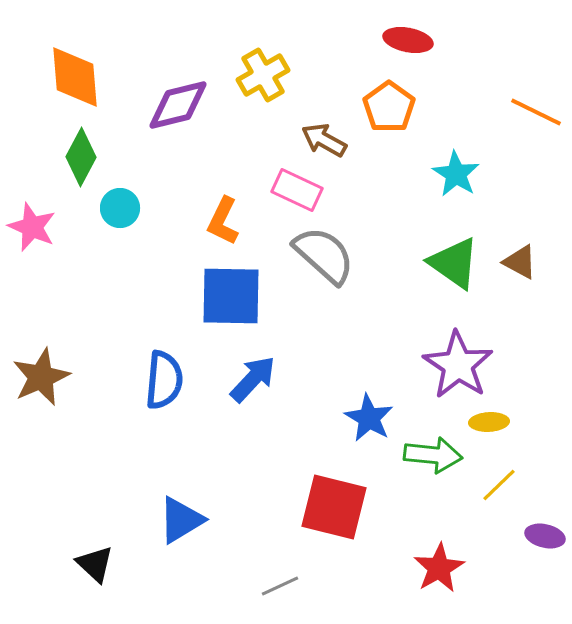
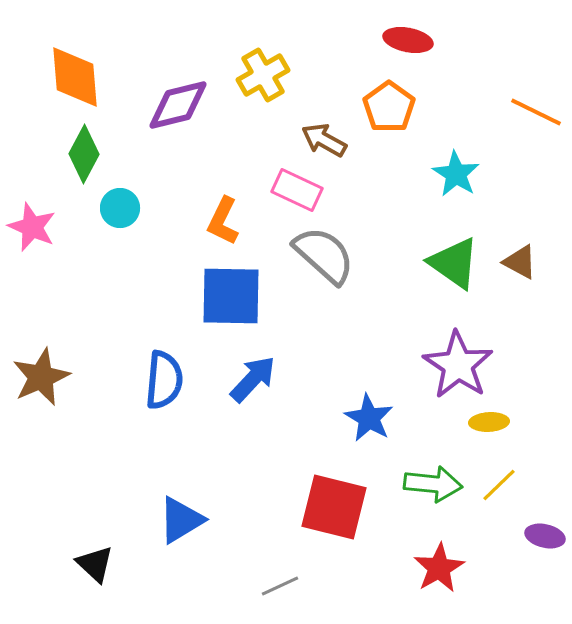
green diamond: moved 3 px right, 3 px up
green arrow: moved 29 px down
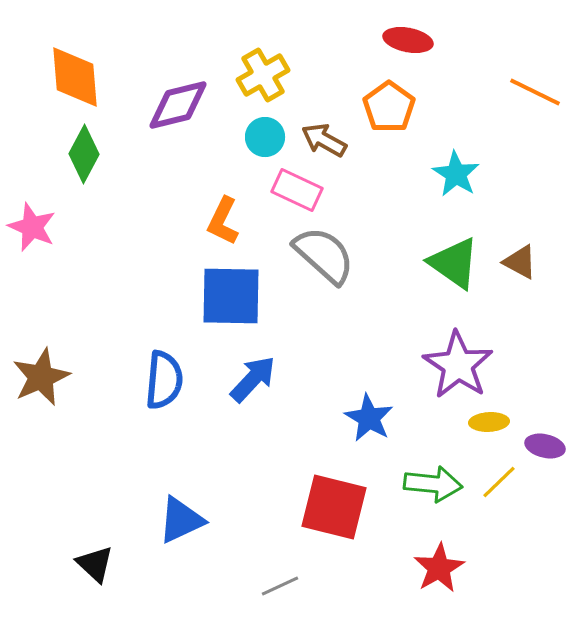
orange line: moved 1 px left, 20 px up
cyan circle: moved 145 px right, 71 px up
yellow line: moved 3 px up
blue triangle: rotated 6 degrees clockwise
purple ellipse: moved 90 px up
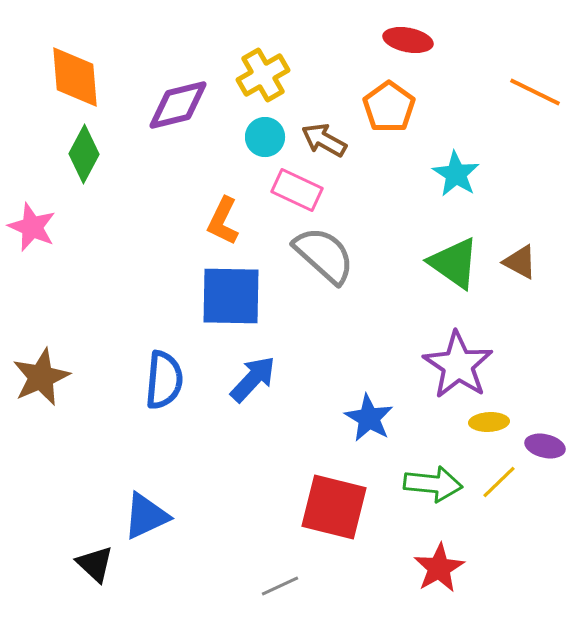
blue triangle: moved 35 px left, 4 px up
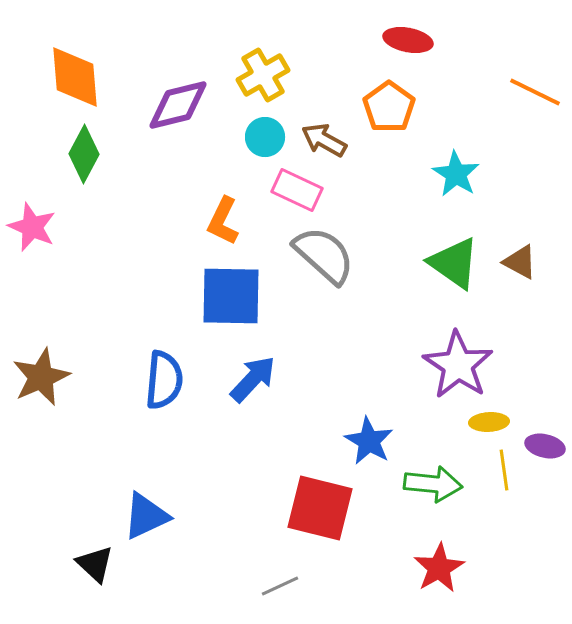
blue star: moved 23 px down
yellow line: moved 5 px right, 12 px up; rotated 54 degrees counterclockwise
red square: moved 14 px left, 1 px down
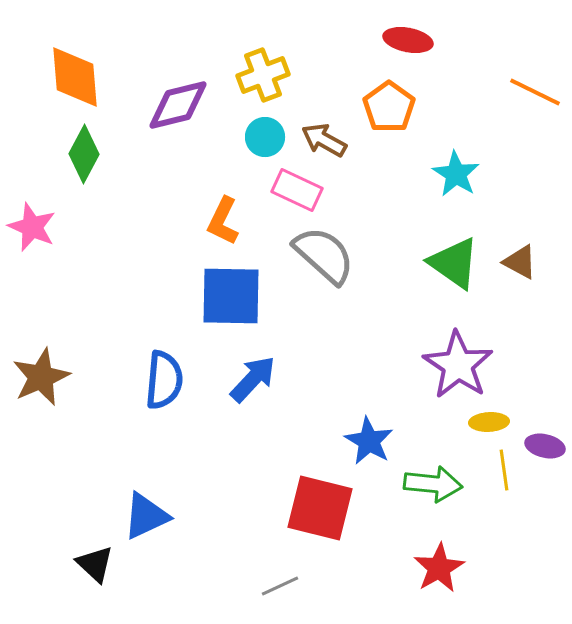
yellow cross: rotated 9 degrees clockwise
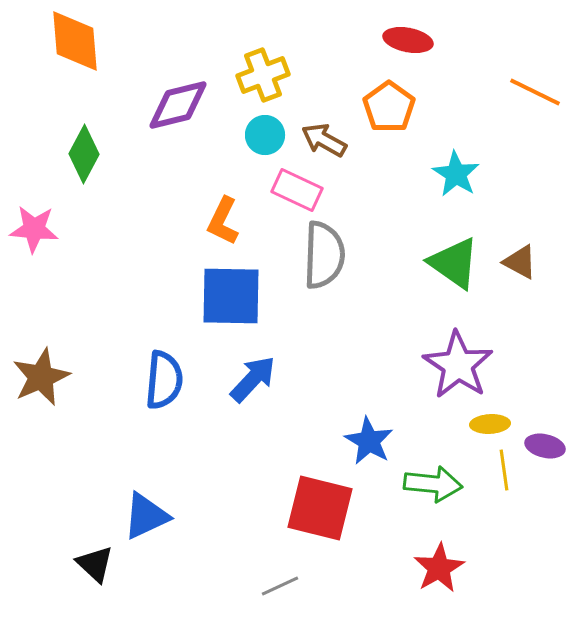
orange diamond: moved 36 px up
cyan circle: moved 2 px up
pink star: moved 2 px right, 2 px down; rotated 18 degrees counterclockwise
gray semicircle: rotated 50 degrees clockwise
yellow ellipse: moved 1 px right, 2 px down
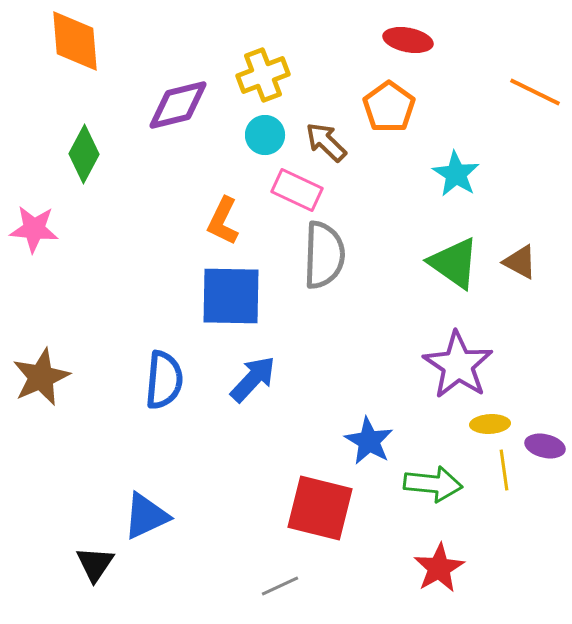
brown arrow: moved 2 px right, 2 px down; rotated 15 degrees clockwise
black triangle: rotated 21 degrees clockwise
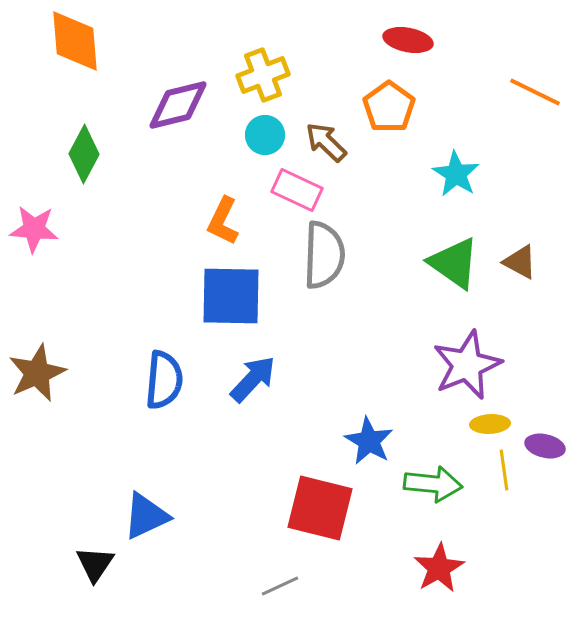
purple star: moved 9 px right; rotated 16 degrees clockwise
brown star: moved 4 px left, 4 px up
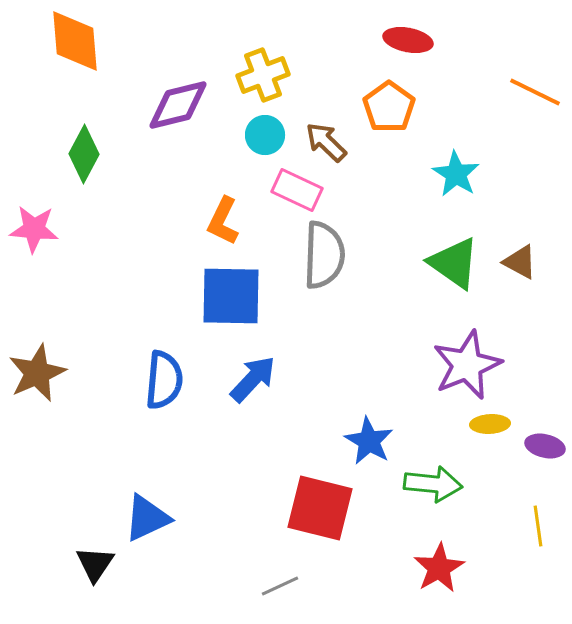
yellow line: moved 34 px right, 56 px down
blue triangle: moved 1 px right, 2 px down
